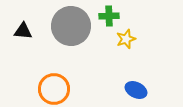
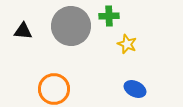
yellow star: moved 1 px right, 5 px down; rotated 30 degrees counterclockwise
blue ellipse: moved 1 px left, 1 px up
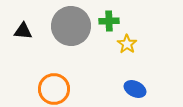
green cross: moved 5 px down
yellow star: rotated 12 degrees clockwise
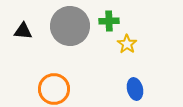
gray circle: moved 1 px left
blue ellipse: rotated 50 degrees clockwise
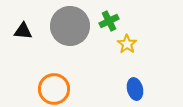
green cross: rotated 24 degrees counterclockwise
